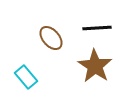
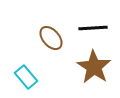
black line: moved 4 px left
brown star: moved 1 px left, 1 px down
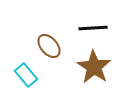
brown ellipse: moved 2 px left, 8 px down
cyan rectangle: moved 2 px up
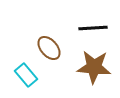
brown ellipse: moved 2 px down
brown star: rotated 28 degrees counterclockwise
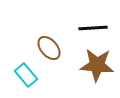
brown star: moved 3 px right, 2 px up
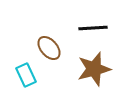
brown star: moved 3 px left, 4 px down; rotated 20 degrees counterclockwise
cyan rectangle: rotated 15 degrees clockwise
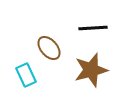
brown star: moved 3 px left, 1 px down
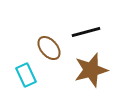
black line: moved 7 px left, 4 px down; rotated 12 degrees counterclockwise
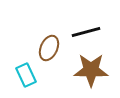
brown ellipse: rotated 65 degrees clockwise
brown star: rotated 16 degrees clockwise
